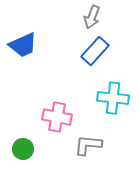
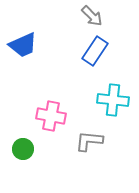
gray arrow: moved 1 px up; rotated 65 degrees counterclockwise
blue rectangle: rotated 8 degrees counterclockwise
cyan cross: moved 2 px down
pink cross: moved 6 px left, 1 px up
gray L-shape: moved 1 px right, 4 px up
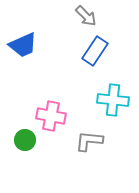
gray arrow: moved 6 px left
green circle: moved 2 px right, 9 px up
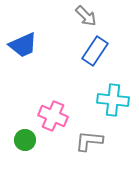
pink cross: moved 2 px right; rotated 12 degrees clockwise
